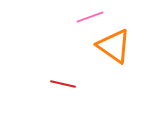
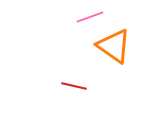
red line: moved 11 px right, 2 px down
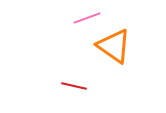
pink line: moved 3 px left, 1 px down
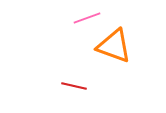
orange triangle: rotated 15 degrees counterclockwise
